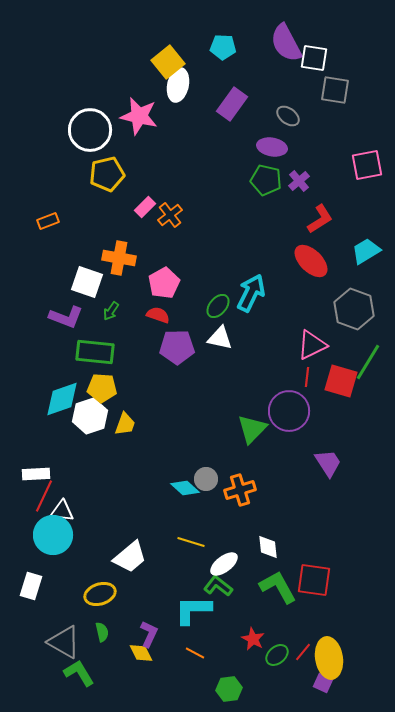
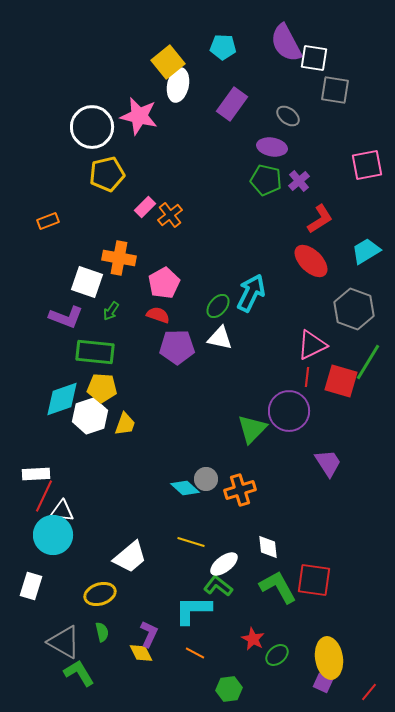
white circle at (90, 130): moved 2 px right, 3 px up
red line at (303, 652): moved 66 px right, 40 px down
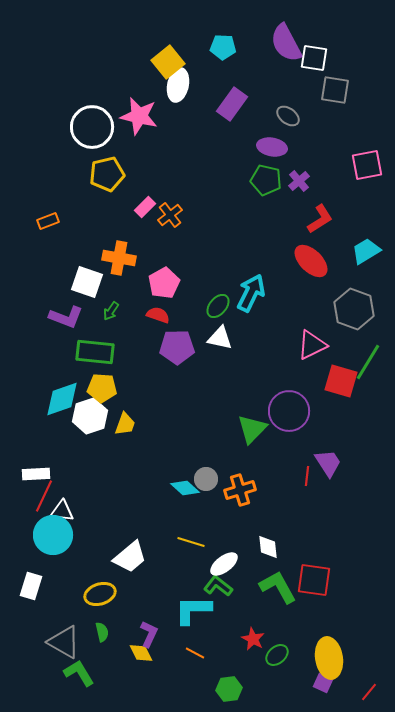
red line at (307, 377): moved 99 px down
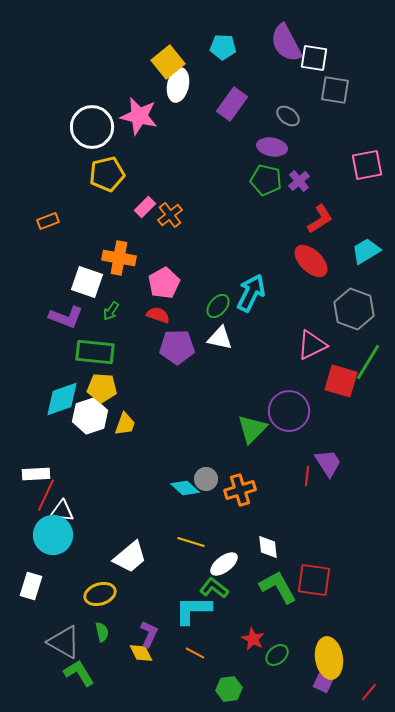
red line at (44, 496): moved 2 px right, 1 px up
green L-shape at (218, 586): moved 4 px left, 2 px down
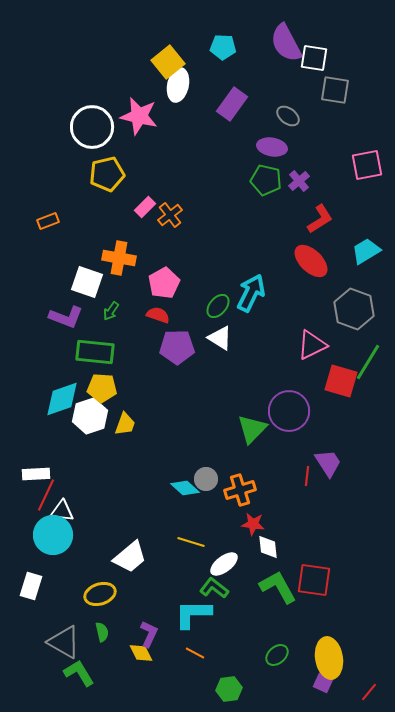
white triangle at (220, 338): rotated 20 degrees clockwise
cyan L-shape at (193, 610): moved 4 px down
red star at (253, 639): moved 115 px up; rotated 20 degrees counterclockwise
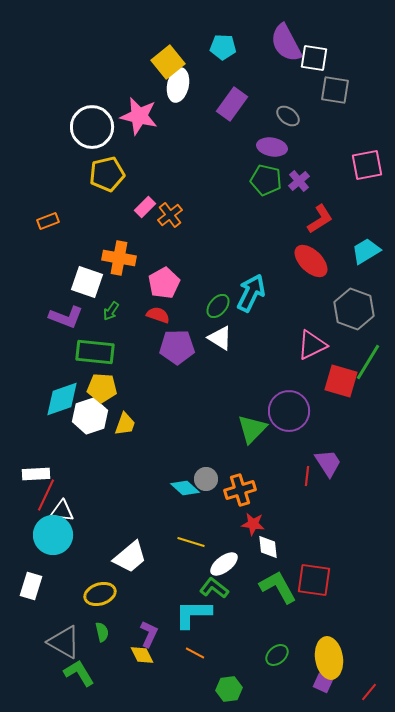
yellow diamond at (141, 653): moved 1 px right, 2 px down
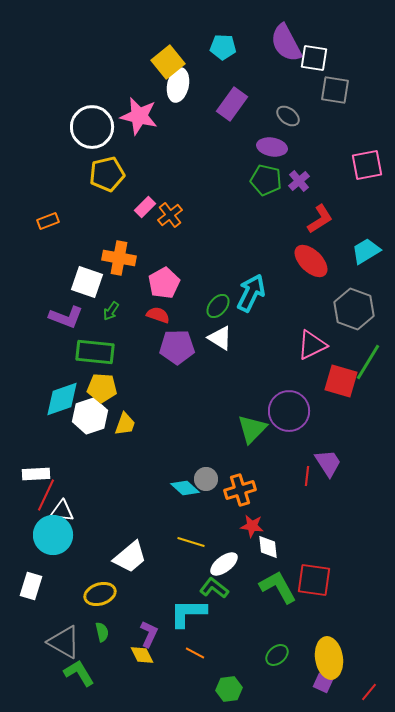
red star at (253, 524): moved 1 px left, 2 px down
cyan L-shape at (193, 614): moved 5 px left, 1 px up
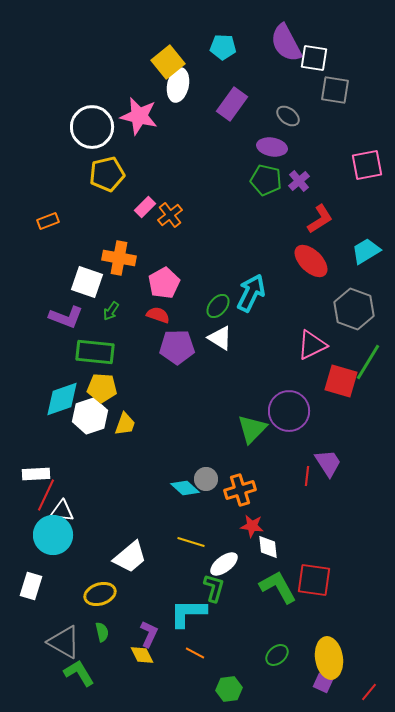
green L-shape at (214, 588): rotated 68 degrees clockwise
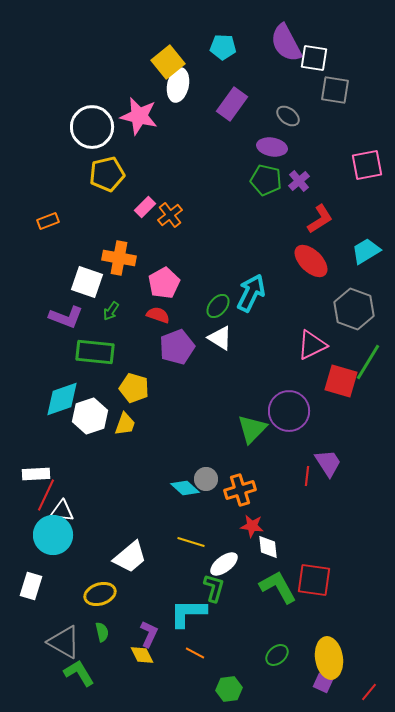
purple pentagon at (177, 347): rotated 20 degrees counterclockwise
yellow pentagon at (102, 388): moved 32 px right; rotated 12 degrees clockwise
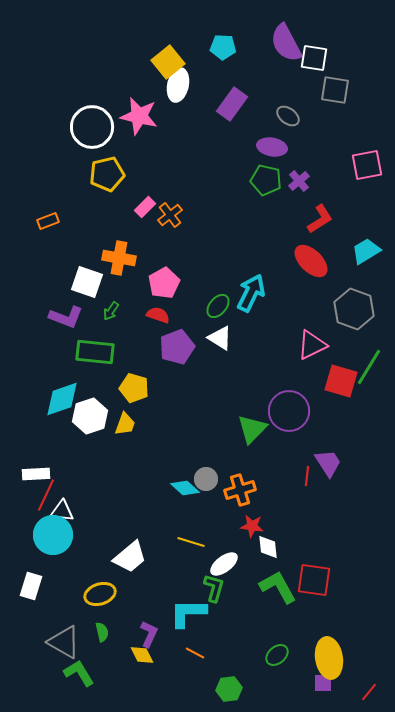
green line at (368, 362): moved 1 px right, 5 px down
purple square at (323, 683): rotated 24 degrees counterclockwise
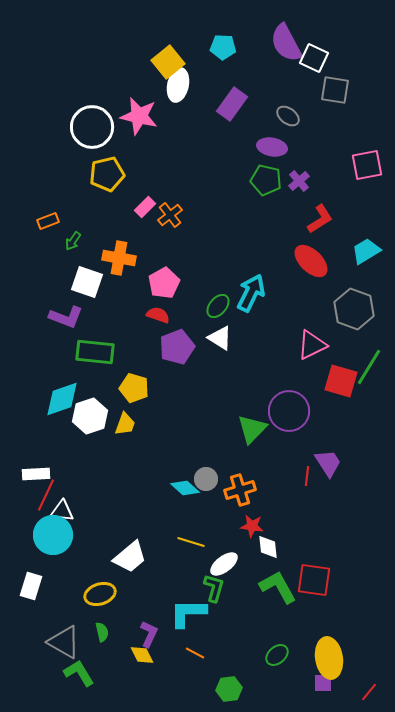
white square at (314, 58): rotated 16 degrees clockwise
green arrow at (111, 311): moved 38 px left, 70 px up
